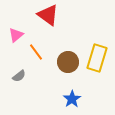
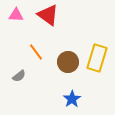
pink triangle: moved 20 px up; rotated 42 degrees clockwise
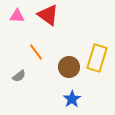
pink triangle: moved 1 px right, 1 px down
brown circle: moved 1 px right, 5 px down
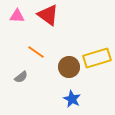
orange line: rotated 18 degrees counterclockwise
yellow rectangle: rotated 56 degrees clockwise
gray semicircle: moved 2 px right, 1 px down
blue star: rotated 12 degrees counterclockwise
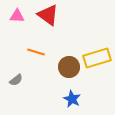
orange line: rotated 18 degrees counterclockwise
gray semicircle: moved 5 px left, 3 px down
